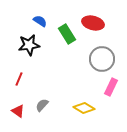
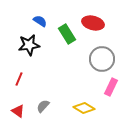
gray semicircle: moved 1 px right, 1 px down
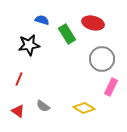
blue semicircle: moved 2 px right, 1 px up; rotated 16 degrees counterclockwise
gray semicircle: rotated 96 degrees counterclockwise
